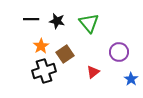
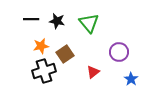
orange star: rotated 21 degrees clockwise
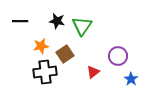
black line: moved 11 px left, 2 px down
green triangle: moved 7 px left, 3 px down; rotated 15 degrees clockwise
purple circle: moved 1 px left, 4 px down
black cross: moved 1 px right, 1 px down; rotated 10 degrees clockwise
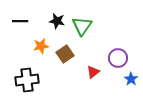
purple circle: moved 2 px down
black cross: moved 18 px left, 8 px down
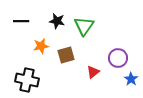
black line: moved 1 px right
green triangle: moved 2 px right
brown square: moved 1 px right, 1 px down; rotated 18 degrees clockwise
black cross: rotated 20 degrees clockwise
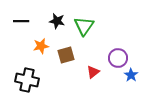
blue star: moved 4 px up
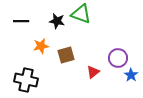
green triangle: moved 3 px left, 12 px up; rotated 45 degrees counterclockwise
black cross: moved 1 px left
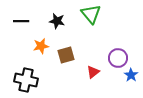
green triangle: moved 10 px right; rotated 30 degrees clockwise
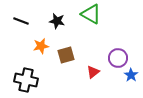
green triangle: rotated 20 degrees counterclockwise
black line: rotated 21 degrees clockwise
